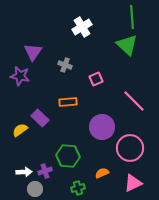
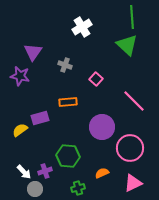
pink square: rotated 24 degrees counterclockwise
purple rectangle: rotated 60 degrees counterclockwise
white arrow: rotated 49 degrees clockwise
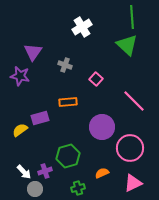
green hexagon: rotated 20 degrees counterclockwise
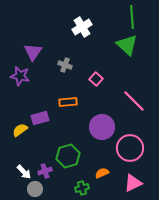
green cross: moved 4 px right
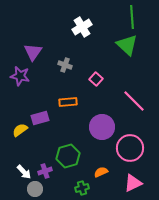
orange semicircle: moved 1 px left, 1 px up
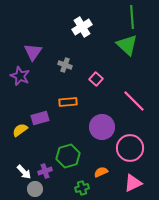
purple star: rotated 12 degrees clockwise
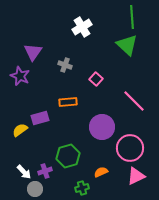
pink triangle: moved 3 px right, 7 px up
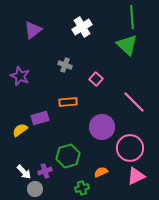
purple triangle: moved 22 px up; rotated 18 degrees clockwise
pink line: moved 1 px down
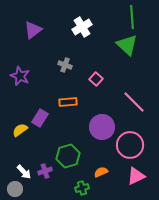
purple rectangle: rotated 42 degrees counterclockwise
pink circle: moved 3 px up
gray circle: moved 20 px left
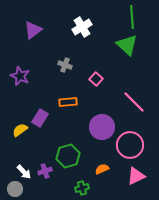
orange semicircle: moved 1 px right, 3 px up
